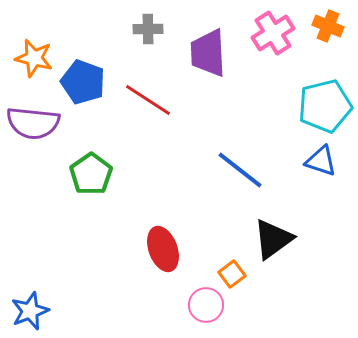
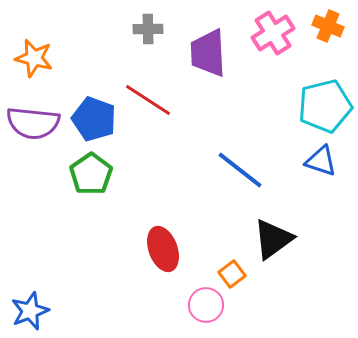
blue pentagon: moved 11 px right, 37 px down
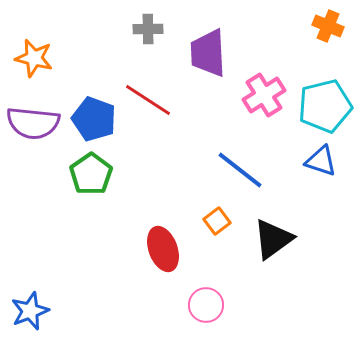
pink cross: moved 9 px left, 62 px down
orange square: moved 15 px left, 53 px up
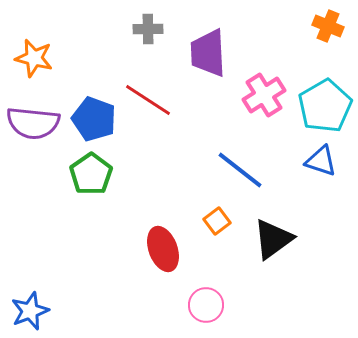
cyan pentagon: rotated 16 degrees counterclockwise
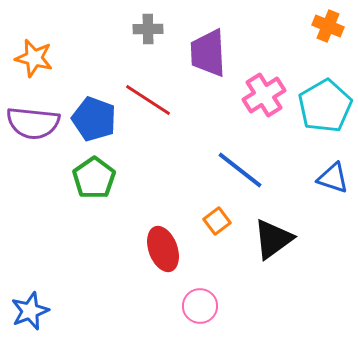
blue triangle: moved 12 px right, 17 px down
green pentagon: moved 3 px right, 4 px down
pink circle: moved 6 px left, 1 px down
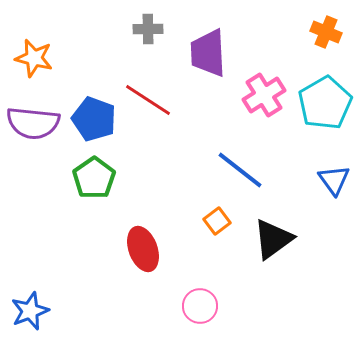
orange cross: moved 2 px left, 6 px down
cyan pentagon: moved 3 px up
blue triangle: moved 1 px right, 2 px down; rotated 36 degrees clockwise
red ellipse: moved 20 px left
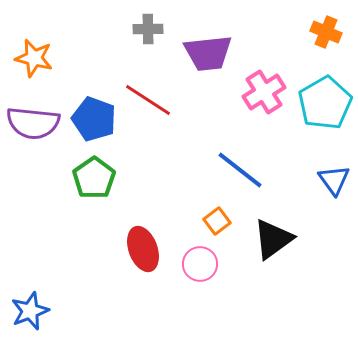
purple trapezoid: rotated 93 degrees counterclockwise
pink cross: moved 3 px up
pink circle: moved 42 px up
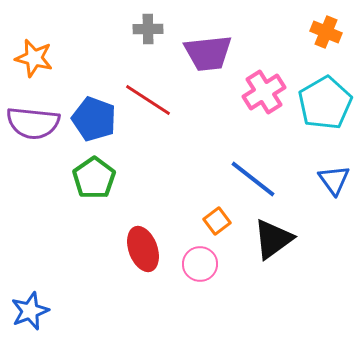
blue line: moved 13 px right, 9 px down
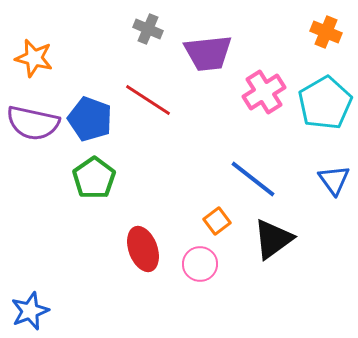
gray cross: rotated 24 degrees clockwise
blue pentagon: moved 4 px left
purple semicircle: rotated 6 degrees clockwise
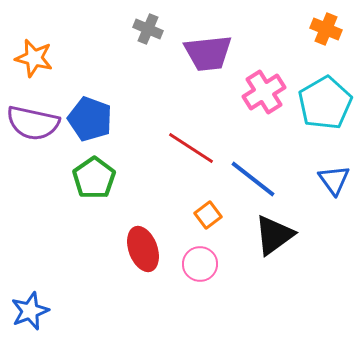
orange cross: moved 3 px up
red line: moved 43 px right, 48 px down
orange square: moved 9 px left, 6 px up
black triangle: moved 1 px right, 4 px up
